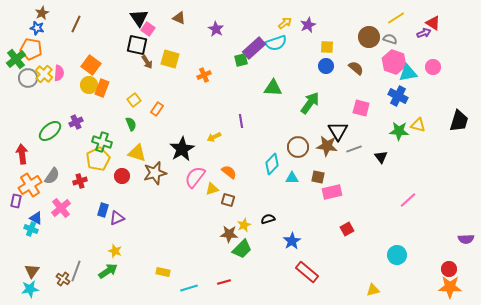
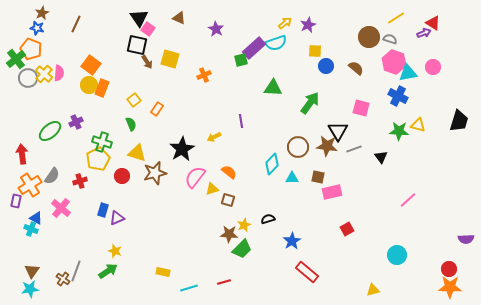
yellow square at (327, 47): moved 12 px left, 4 px down
orange pentagon at (31, 49): rotated 10 degrees clockwise
pink cross at (61, 208): rotated 12 degrees counterclockwise
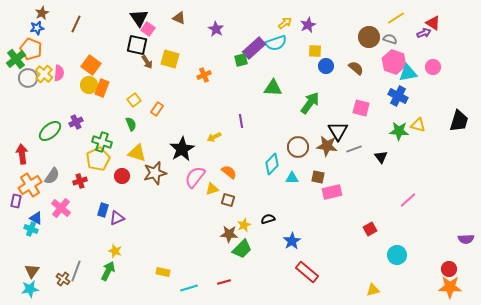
blue star at (37, 28): rotated 24 degrees counterclockwise
red square at (347, 229): moved 23 px right
green arrow at (108, 271): rotated 30 degrees counterclockwise
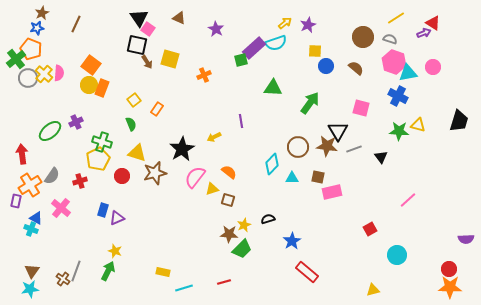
brown circle at (369, 37): moved 6 px left
cyan line at (189, 288): moved 5 px left
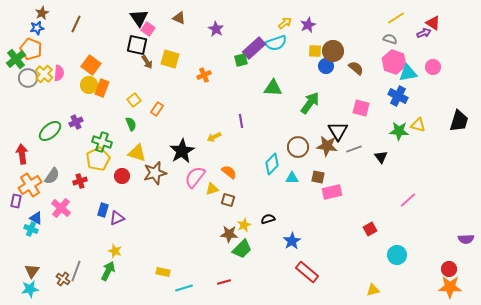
brown circle at (363, 37): moved 30 px left, 14 px down
black star at (182, 149): moved 2 px down
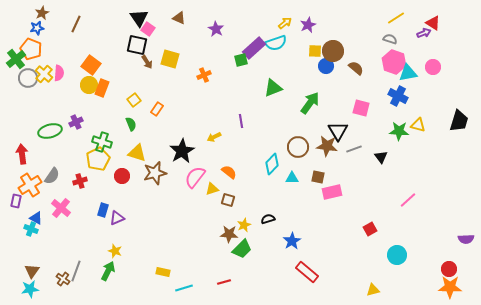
green triangle at (273, 88): rotated 24 degrees counterclockwise
green ellipse at (50, 131): rotated 25 degrees clockwise
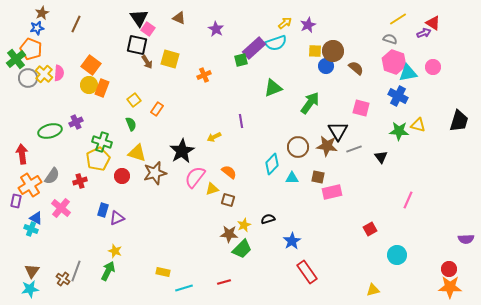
yellow line at (396, 18): moved 2 px right, 1 px down
pink line at (408, 200): rotated 24 degrees counterclockwise
red rectangle at (307, 272): rotated 15 degrees clockwise
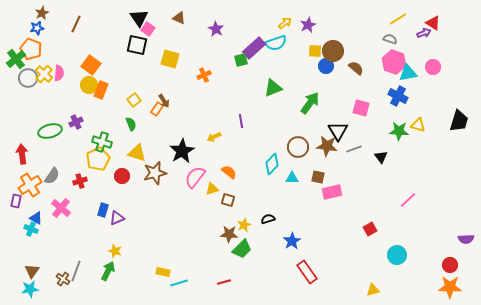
brown arrow at (147, 62): moved 17 px right, 39 px down
orange rectangle at (102, 88): moved 1 px left, 2 px down
pink line at (408, 200): rotated 24 degrees clockwise
red circle at (449, 269): moved 1 px right, 4 px up
cyan line at (184, 288): moved 5 px left, 5 px up
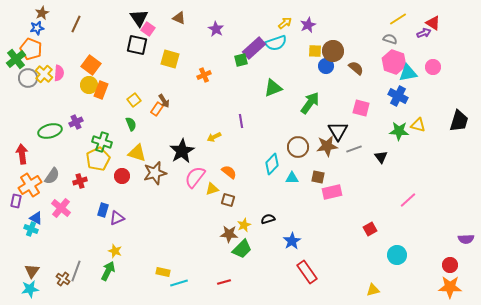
brown star at (327, 146): rotated 15 degrees counterclockwise
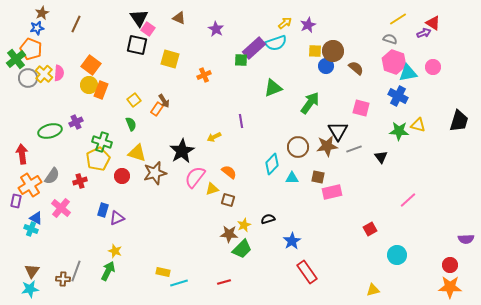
green square at (241, 60): rotated 16 degrees clockwise
brown cross at (63, 279): rotated 32 degrees counterclockwise
